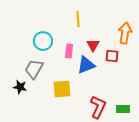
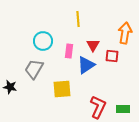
blue triangle: rotated 12 degrees counterclockwise
black star: moved 10 px left
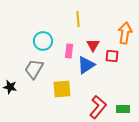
red L-shape: rotated 15 degrees clockwise
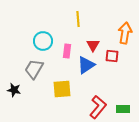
pink rectangle: moved 2 px left
black star: moved 4 px right, 3 px down
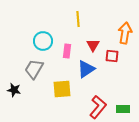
blue triangle: moved 4 px down
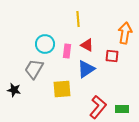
cyan circle: moved 2 px right, 3 px down
red triangle: moved 6 px left; rotated 32 degrees counterclockwise
green rectangle: moved 1 px left
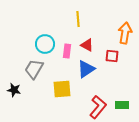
green rectangle: moved 4 px up
